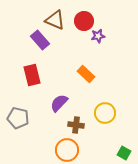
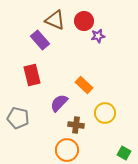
orange rectangle: moved 2 px left, 11 px down
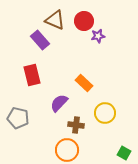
orange rectangle: moved 2 px up
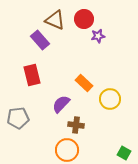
red circle: moved 2 px up
purple semicircle: moved 2 px right, 1 px down
yellow circle: moved 5 px right, 14 px up
gray pentagon: rotated 20 degrees counterclockwise
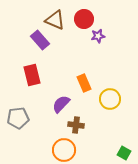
orange rectangle: rotated 24 degrees clockwise
orange circle: moved 3 px left
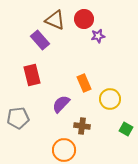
brown cross: moved 6 px right, 1 px down
green square: moved 2 px right, 24 px up
